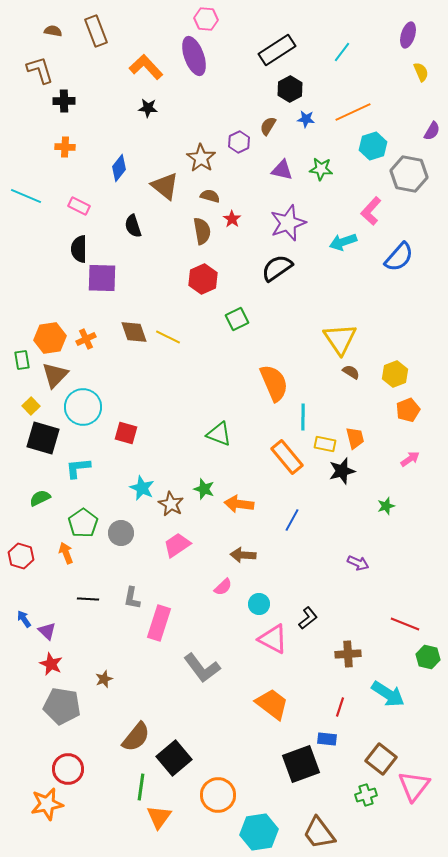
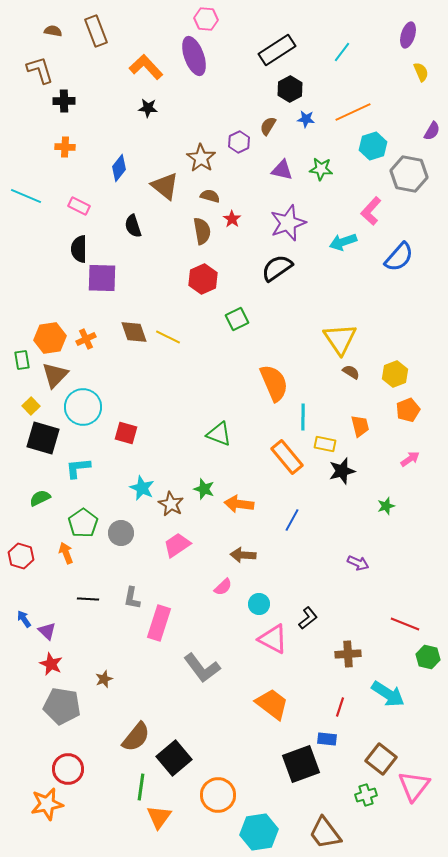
orange trapezoid at (355, 438): moved 5 px right, 12 px up
brown trapezoid at (319, 833): moved 6 px right
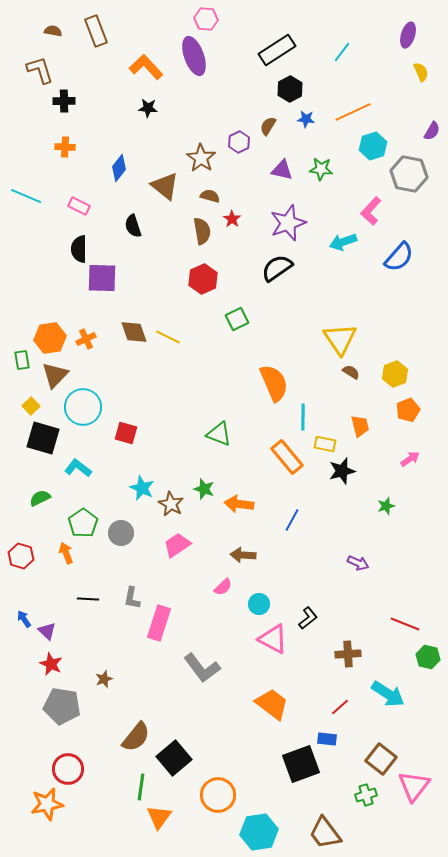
cyan L-shape at (78, 468): rotated 44 degrees clockwise
red line at (340, 707): rotated 30 degrees clockwise
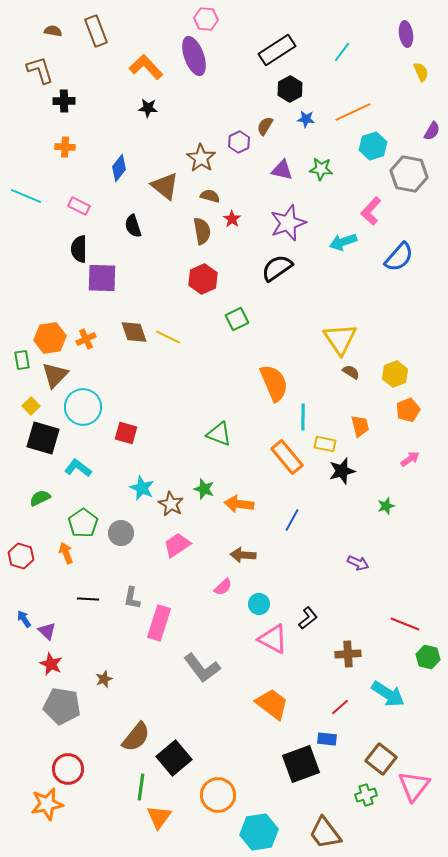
purple ellipse at (408, 35): moved 2 px left, 1 px up; rotated 25 degrees counterclockwise
brown semicircle at (268, 126): moved 3 px left
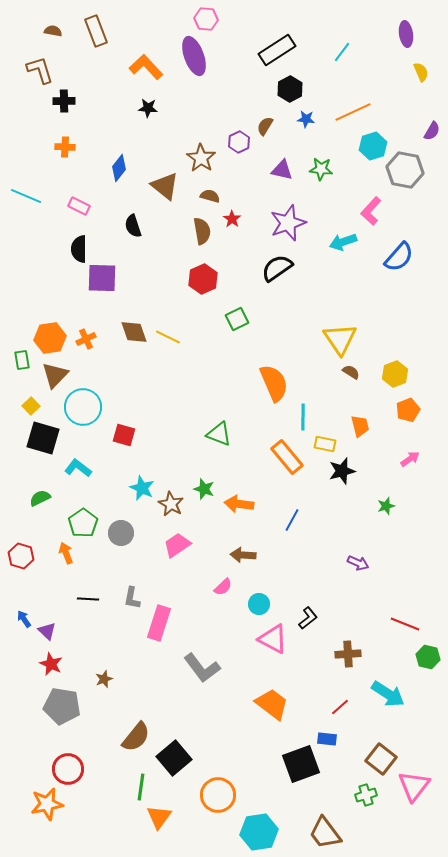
gray hexagon at (409, 174): moved 4 px left, 4 px up
red square at (126, 433): moved 2 px left, 2 px down
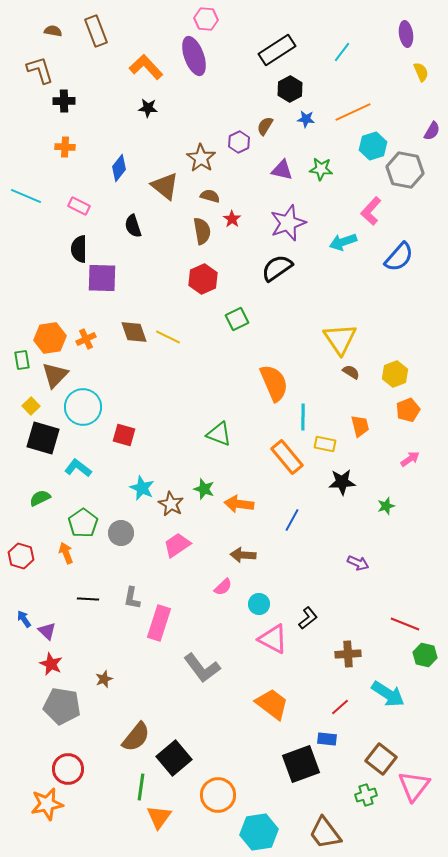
black star at (342, 471): moved 11 px down; rotated 12 degrees clockwise
green hexagon at (428, 657): moved 3 px left, 2 px up
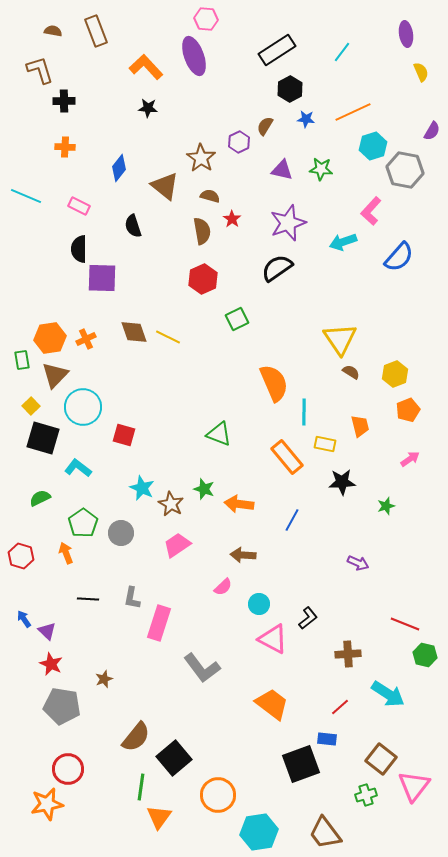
cyan line at (303, 417): moved 1 px right, 5 px up
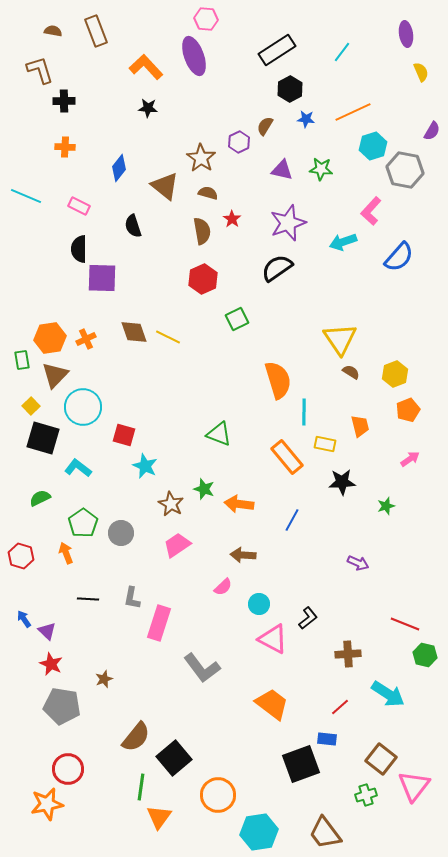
brown semicircle at (210, 196): moved 2 px left, 3 px up
orange semicircle at (274, 383): moved 4 px right, 3 px up; rotated 6 degrees clockwise
cyan star at (142, 488): moved 3 px right, 22 px up
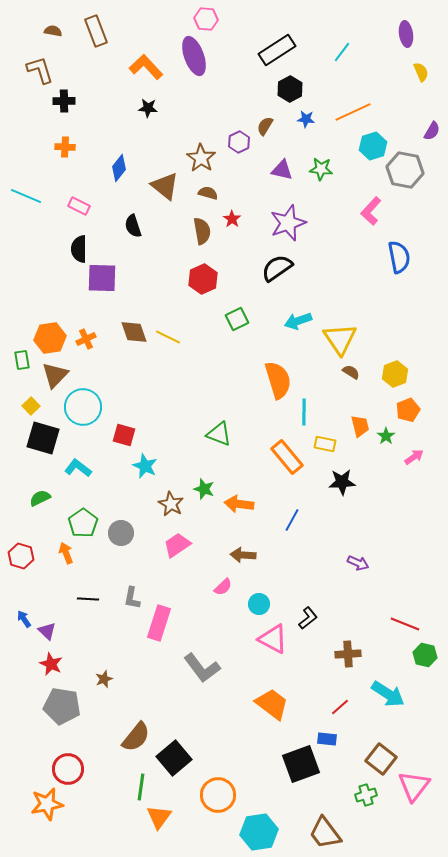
cyan arrow at (343, 242): moved 45 px left, 79 px down
blue semicircle at (399, 257): rotated 52 degrees counterclockwise
pink arrow at (410, 459): moved 4 px right, 2 px up
green star at (386, 506): moved 70 px up; rotated 18 degrees counterclockwise
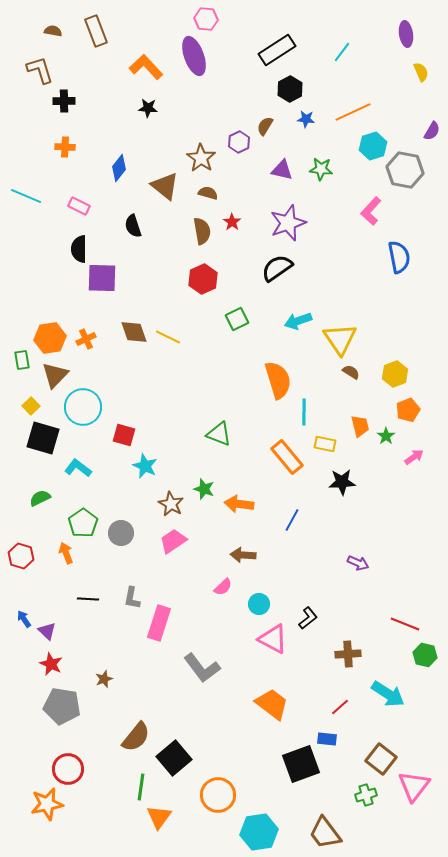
red star at (232, 219): moved 3 px down
pink trapezoid at (177, 545): moved 4 px left, 4 px up
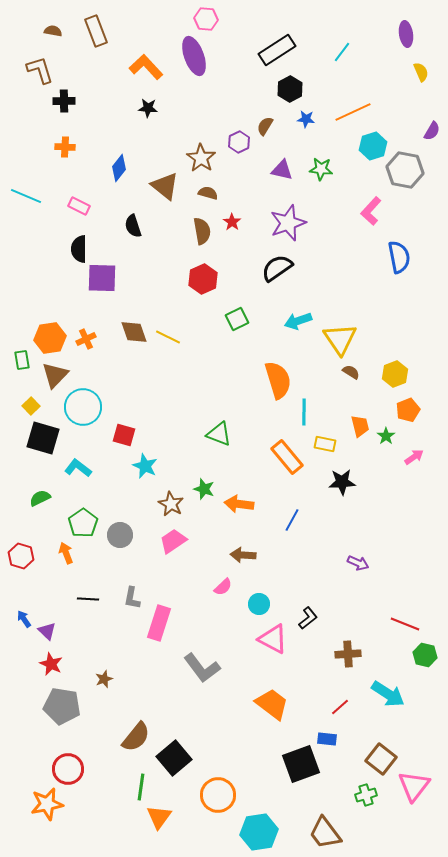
gray circle at (121, 533): moved 1 px left, 2 px down
